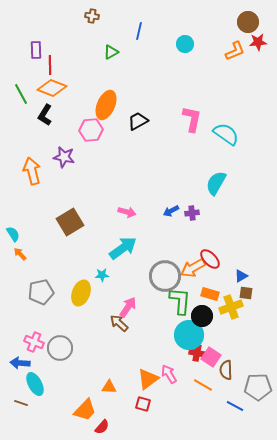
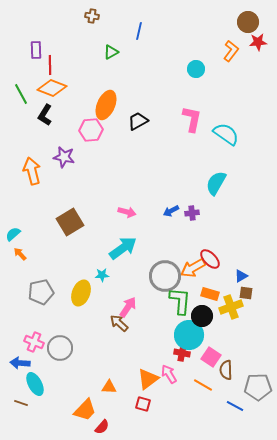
cyan circle at (185, 44): moved 11 px right, 25 px down
orange L-shape at (235, 51): moved 4 px left; rotated 30 degrees counterclockwise
cyan semicircle at (13, 234): rotated 98 degrees counterclockwise
red cross at (197, 353): moved 15 px left
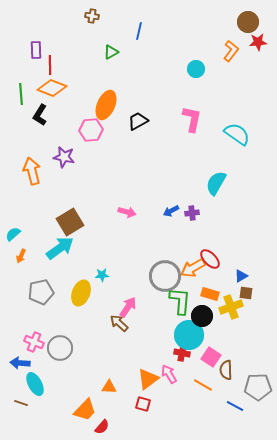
green line at (21, 94): rotated 25 degrees clockwise
black L-shape at (45, 115): moved 5 px left
cyan semicircle at (226, 134): moved 11 px right
cyan arrow at (123, 248): moved 63 px left
orange arrow at (20, 254): moved 1 px right, 2 px down; rotated 112 degrees counterclockwise
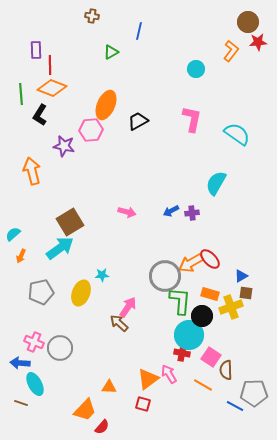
purple star at (64, 157): moved 11 px up
orange arrow at (193, 268): moved 2 px left, 5 px up
gray pentagon at (258, 387): moved 4 px left, 6 px down
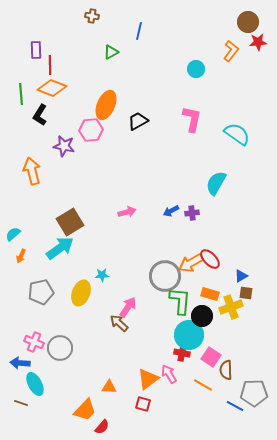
pink arrow at (127, 212): rotated 30 degrees counterclockwise
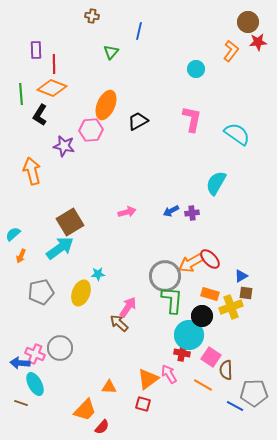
green triangle at (111, 52): rotated 21 degrees counterclockwise
red line at (50, 65): moved 4 px right, 1 px up
cyan star at (102, 275): moved 4 px left, 1 px up
green L-shape at (180, 301): moved 8 px left, 1 px up
pink cross at (34, 342): moved 1 px right, 12 px down
